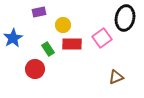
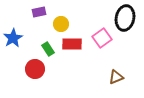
yellow circle: moved 2 px left, 1 px up
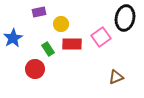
pink square: moved 1 px left, 1 px up
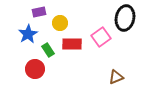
yellow circle: moved 1 px left, 1 px up
blue star: moved 15 px right, 4 px up
green rectangle: moved 1 px down
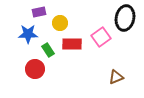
blue star: rotated 30 degrees clockwise
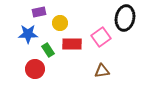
brown triangle: moved 14 px left, 6 px up; rotated 14 degrees clockwise
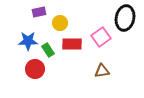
blue star: moved 7 px down
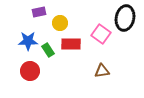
pink square: moved 3 px up; rotated 18 degrees counterclockwise
red rectangle: moved 1 px left
red circle: moved 5 px left, 2 px down
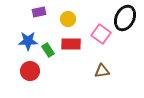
black ellipse: rotated 15 degrees clockwise
yellow circle: moved 8 px right, 4 px up
